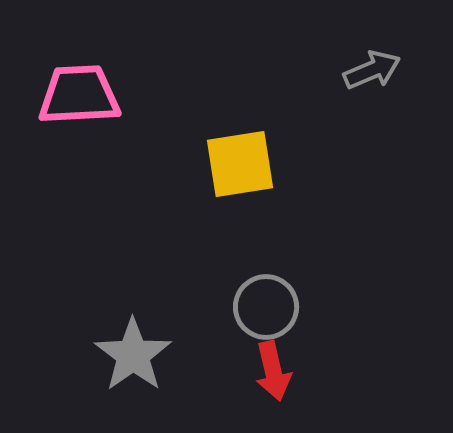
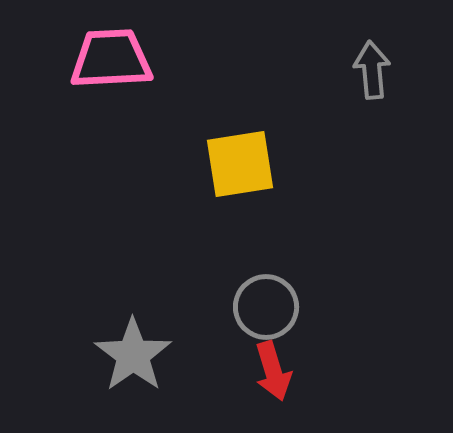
gray arrow: rotated 72 degrees counterclockwise
pink trapezoid: moved 32 px right, 36 px up
red arrow: rotated 4 degrees counterclockwise
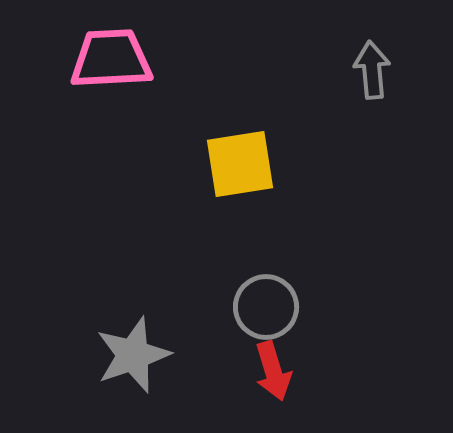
gray star: rotated 16 degrees clockwise
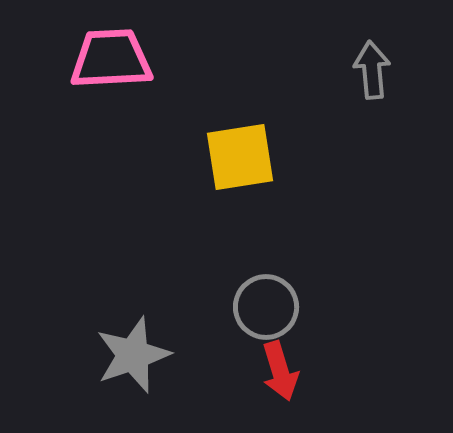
yellow square: moved 7 px up
red arrow: moved 7 px right
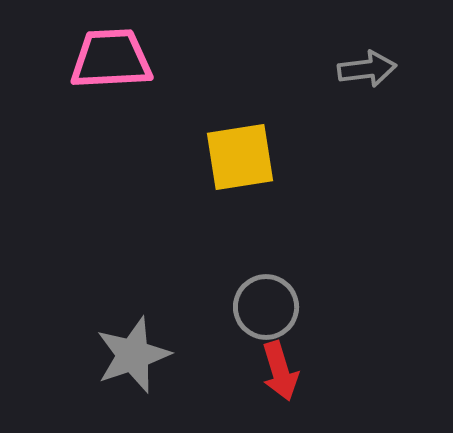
gray arrow: moved 5 px left, 1 px up; rotated 88 degrees clockwise
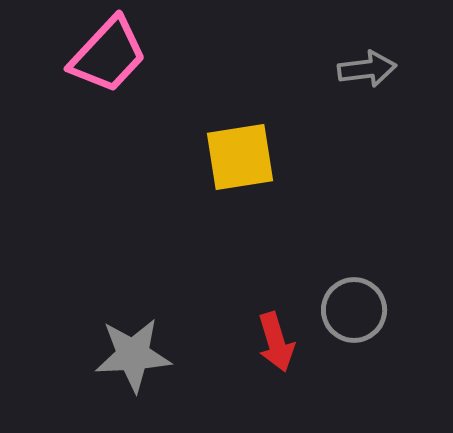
pink trapezoid: moved 3 px left, 4 px up; rotated 136 degrees clockwise
gray circle: moved 88 px right, 3 px down
gray star: rotated 16 degrees clockwise
red arrow: moved 4 px left, 29 px up
